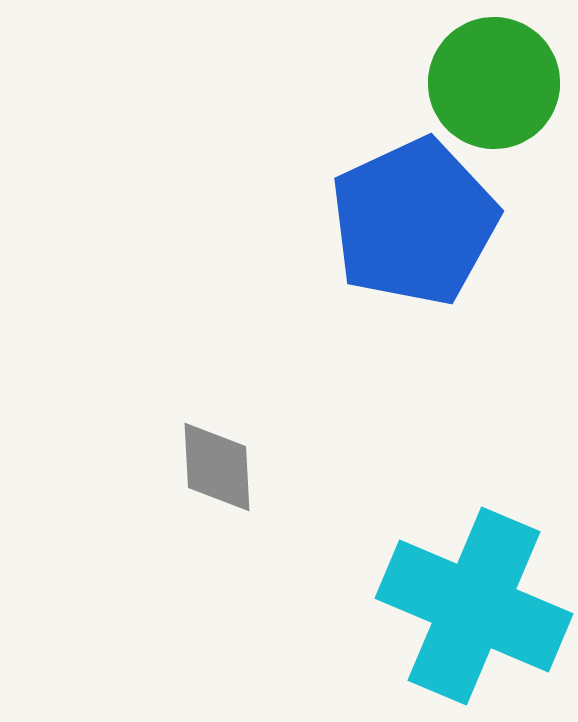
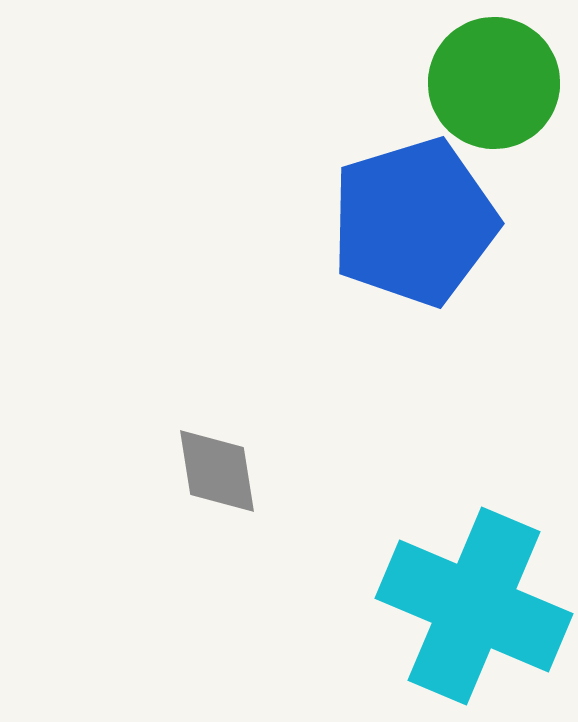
blue pentagon: rotated 8 degrees clockwise
gray diamond: moved 4 px down; rotated 6 degrees counterclockwise
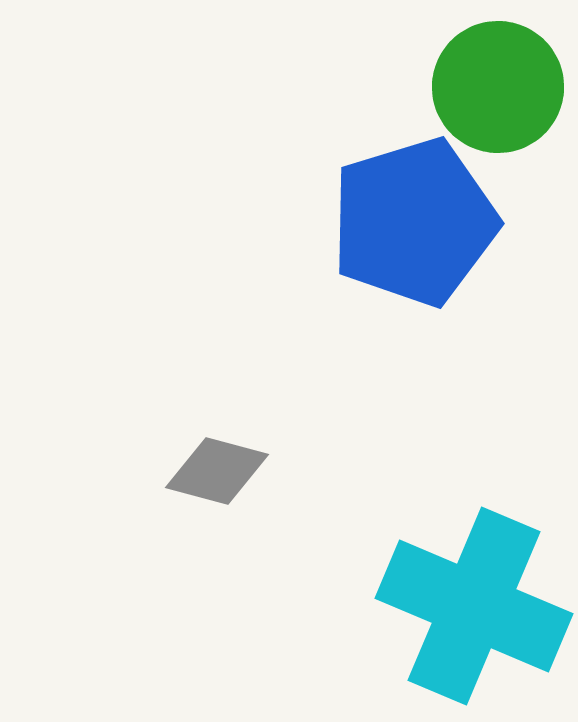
green circle: moved 4 px right, 4 px down
gray diamond: rotated 66 degrees counterclockwise
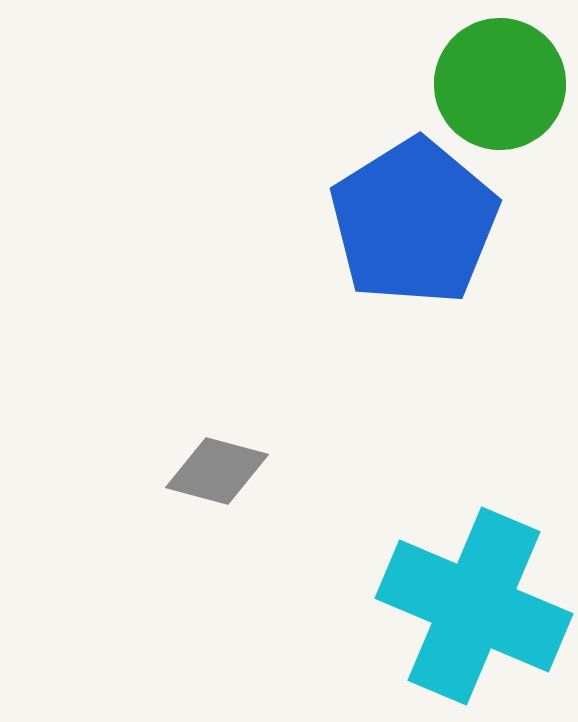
green circle: moved 2 px right, 3 px up
blue pentagon: rotated 15 degrees counterclockwise
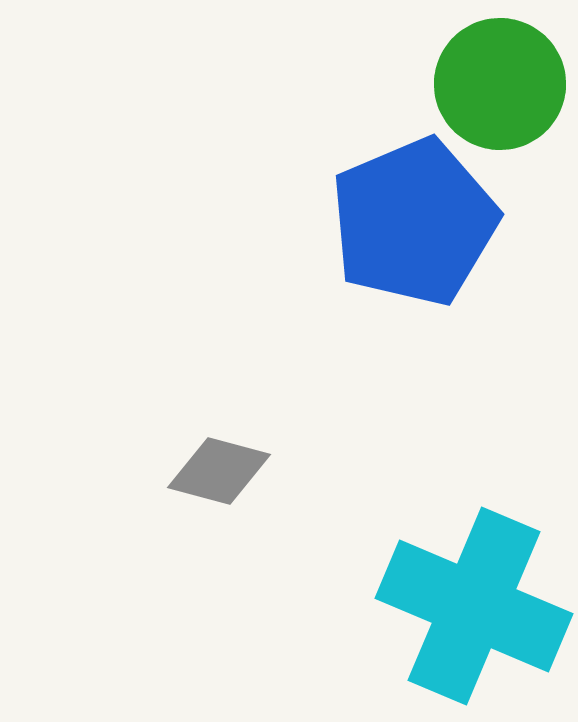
blue pentagon: rotated 9 degrees clockwise
gray diamond: moved 2 px right
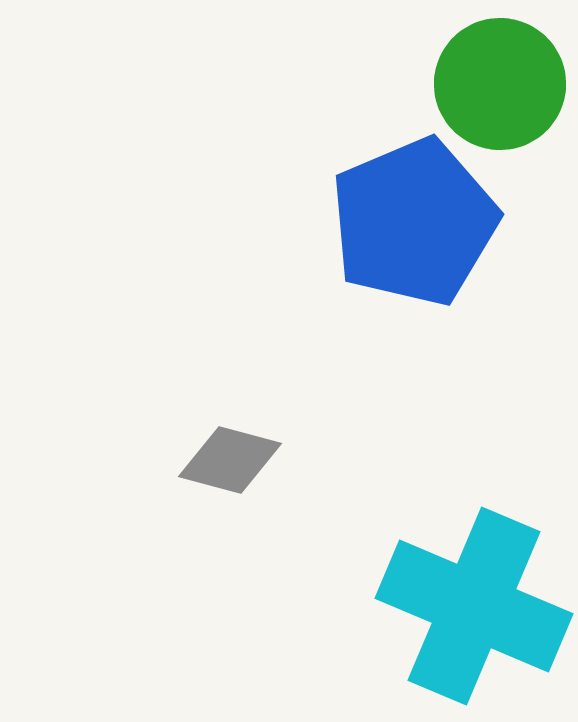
gray diamond: moved 11 px right, 11 px up
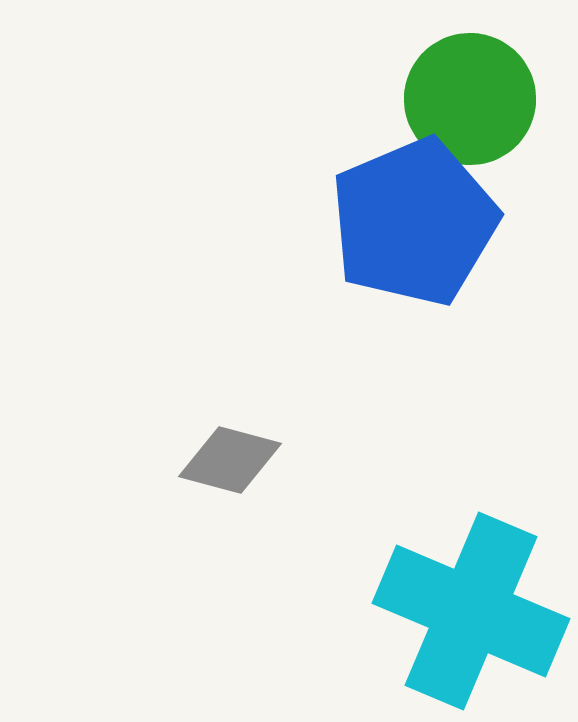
green circle: moved 30 px left, 15 px down
cyan cross: moved 3 px left, 5 px down
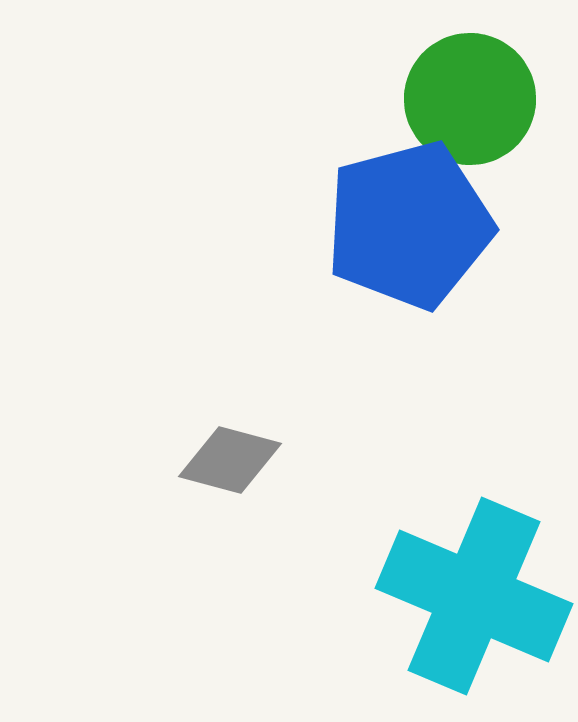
blue pentagon: moved 5 px left, 3 px down; rotated 8 degrees clockwise
cyan cross: moved 3 px right, 15 px up
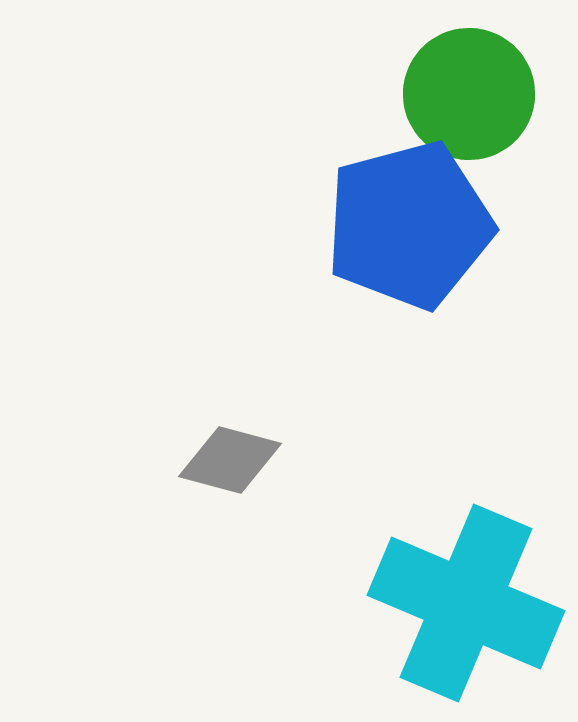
green circle: moved 1 px left, 5 px up
cyan cross: moved 8 px left, 7 px down
